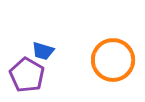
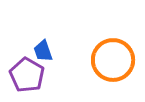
blue trapezoid: rotated 55 degrees clockwise
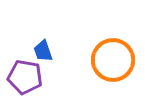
purple pentagon: moved 2 px left, 2 px down; rotated 20 degrees counterclockwise
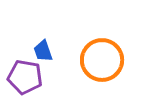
orange circle: moved 11 px left
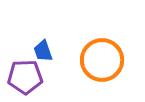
purple pentagon: rotated 12 degrees counterclockwise
